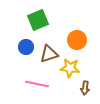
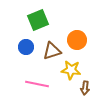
brown triangle: moved 3 px right, 3 px up
yellow star: moved 1 px right, 2 px down
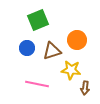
blue circle: moved 1 px right, 1 px down
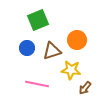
brown arrow: rotated 32 degrees clockwise
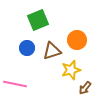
yellow star: rotated 24 degrees counterclockwise
pink line: moved 22 px left
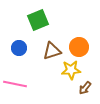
orange circle: moved 2 px right, 7 px down
blue circle: moved 8 px left
yellow star: rotated 12 degrees clockwise
